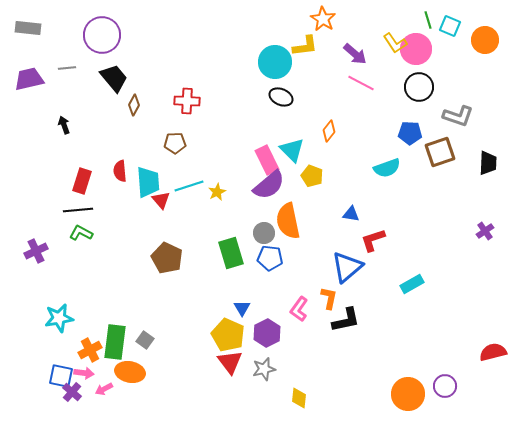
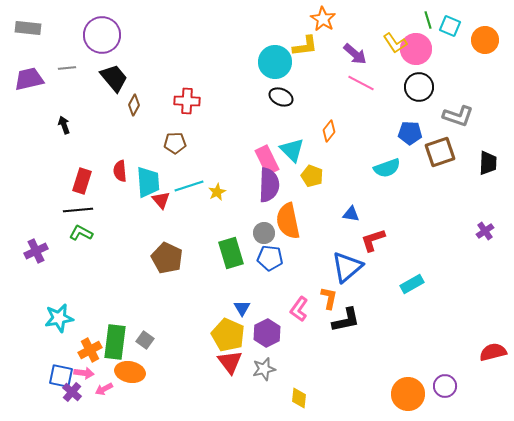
purple semicircle at (269, 185): rotated 48 degrees counterclockwise
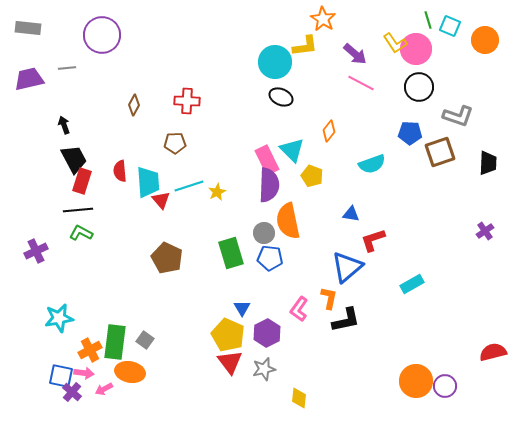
black trapezoid at (114, 78): moved 40 px left, 81 px down; rotated 12 degrees clockwise
cyan semicircle at (387, 168): moved 15 px left, 4 px up
orange circle at (408, 394): moved 8 px right, 13 px up
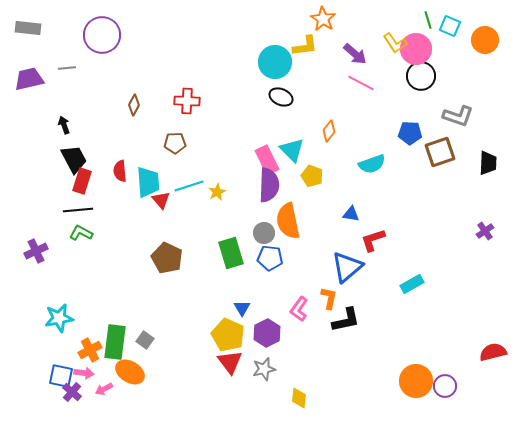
black circle at (419, 87): moved 2 px right, 11 px up
orange ellipse at (130, 372): rotated 20 degrees clockwise
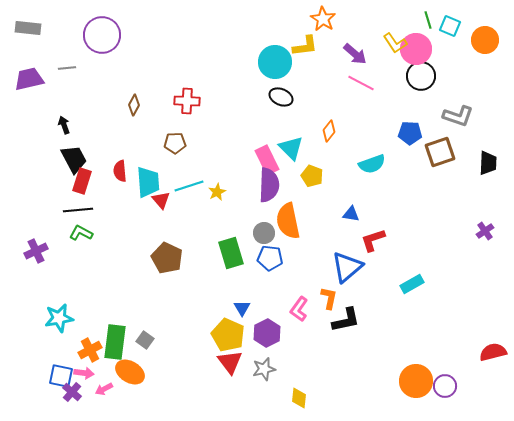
cyan triangle at (292, 150): moved 1 px left, 2 px up
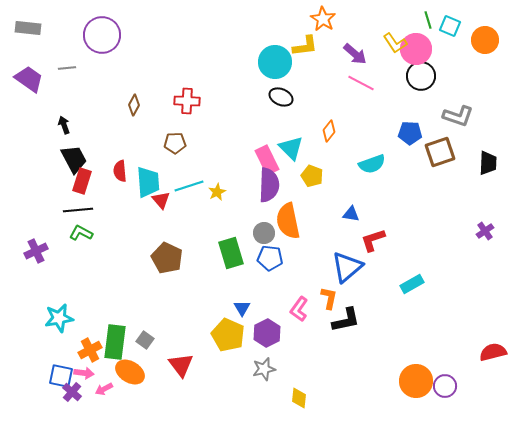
purple trapezoid at (29, 79): rotated 48 degrees clockwise
red triangle at (230, 362): moved 49 px left, 3 px down
